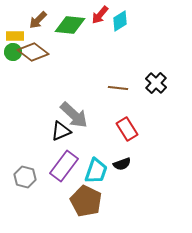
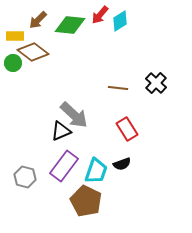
green circle: moved 11 px down
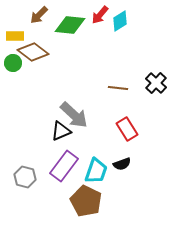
brown arrow: moved 1 px right, 5 px up
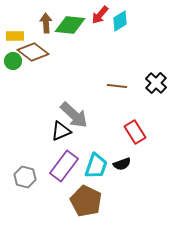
brown arrow: moved 7 px right, 8 px down; rotated 132 degrees clockwise
green circle: moved 2 px up
brown line: moved 1 px left, 2 px up
red rectangle: moved 8 px right, 3 px down
cyan trapezoid: moved 5 px up
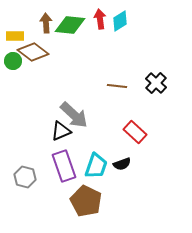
red arrow: moved 4 px down; rotated 132 degrees clockwise
red rectangle: rotated 15 degrees counterclockwise
purple rectangle: rotated 56 degrees counterclockwise
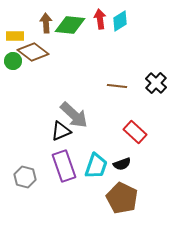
brown pentagon: moved 36 px right, 3 px up
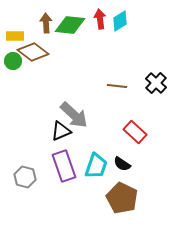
black semicircle: rotated 54 degrees clockwise
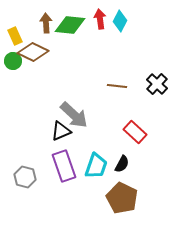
cyan diamond: rotated 30 degrees counterclockwise
yellow rectangle: rotated 66 degrees clockwise
brown diamond: rotated 12 degrees counterclockwise
black cross: moved 1 px right, 1 px down
black semicircle: rotated 96 degrees counterclockwise
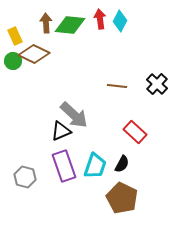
brown diamond: moved 1 px right, 2 px down
cyan trapezoid: moved 1 px left
